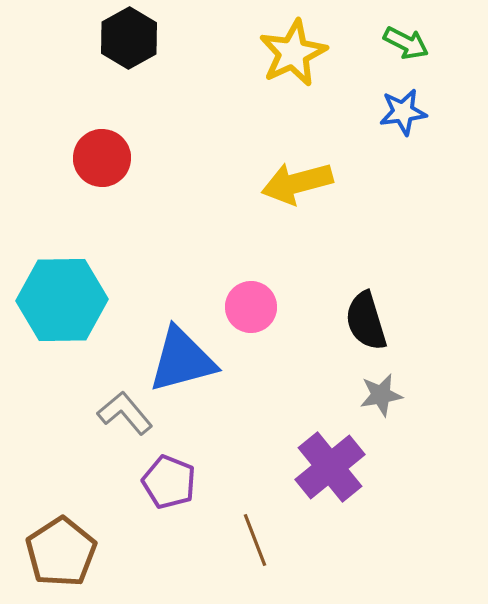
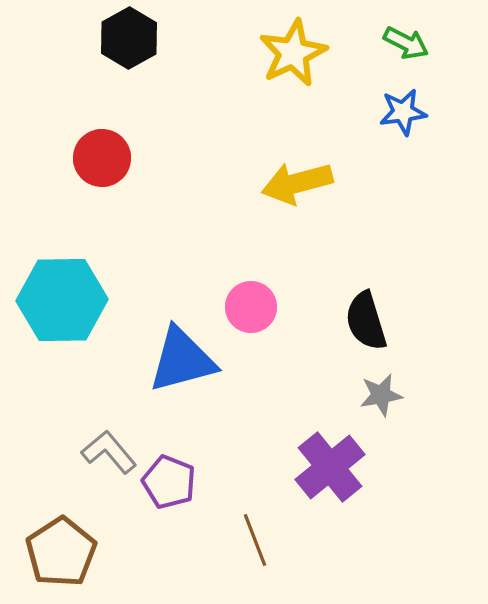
gray L-shape: moved 16 px left, 39 px down
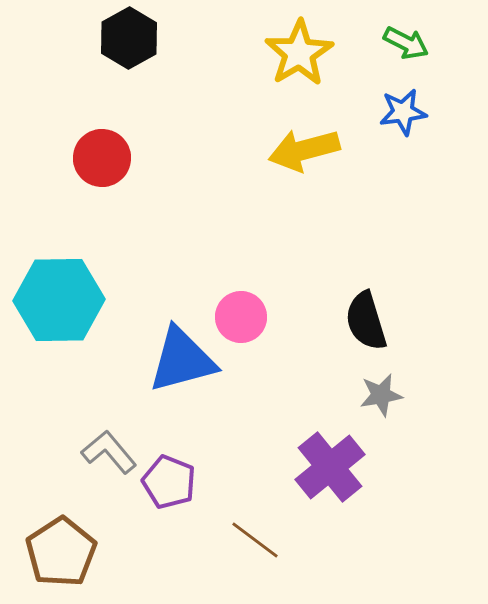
yellow star: moved 6 px right; rotated 6 degrees counterclockwise
yellow arrow: moved 7 px right, 33 px up
cyan hexagon: moved 3 px left
pink circle: moved 10 px left, 10 px down
brown line: rotated 32 degrees counterclockwise
